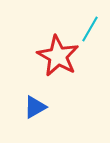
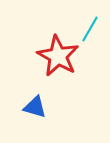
blue triangle: rotated 45 degrees clockwise
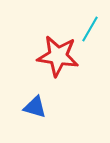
red star: rotated 21 degrees counterclockwise
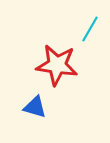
red star: moved 1 px left, 9 px down
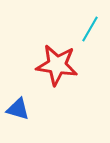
blue triangle: moved 17 px left, 2 px down
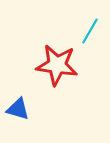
cyan line: moved 2 px down
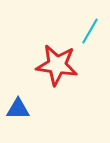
blue triangle: rotated 15 degrees counterclockwise
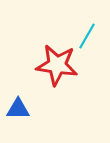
cyan line: moved 3 px left, 5 px down
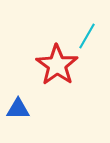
red star: rotated 27 degrees clockwise
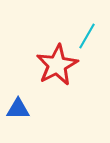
red star: rotated 9 degrees clockwise
